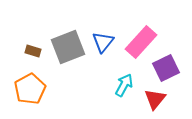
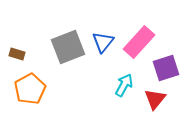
pink rectangle: moved 2 px left
brown rectangle: moved 16 px left, 3 px down
purple square: rotated 8 degrees clockwise
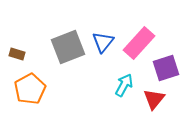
pink rectangle: moved 1 px down
red triangle: moved 1 px left
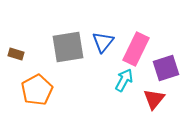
pink rectangle: moved 3 px left, 6 px down; rotated 16 degrees counterclockwise
gray square: rotated 12 degrees clockwise
brown rectangle: moved 1 px left
cyan arrow: moved 5 px up
orange pentagon: moved 7 px right, 1 px down
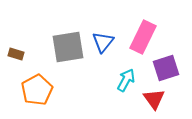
pink rectangle: moved 7 px right, 12 px up
cyan arrow: moved 2 px right
red triangle: rotated 15 degrees counterclockwise
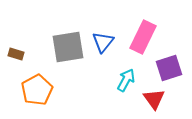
purple square: moved 3 px right
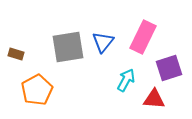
red triangle: rotated 50 degrees counterclockwise
